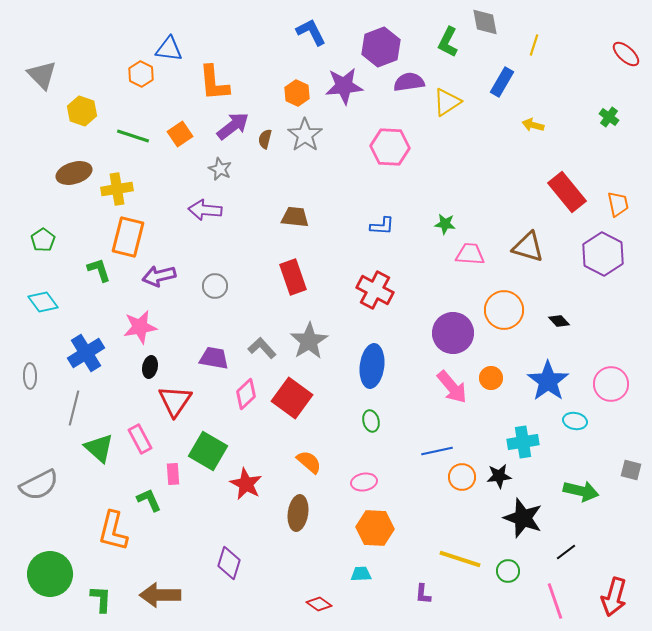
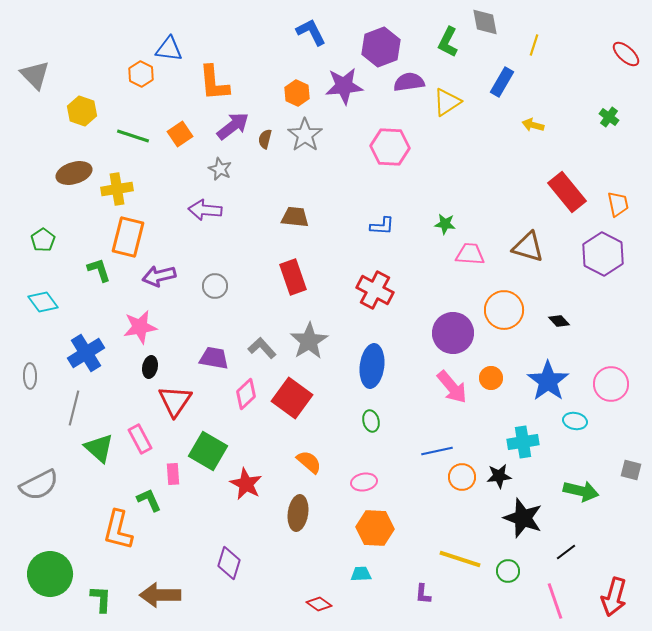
gray triangle at (42, 75): moved 7 px left
orange L-shape at (113, 531): moved 5 px right, 1 px up
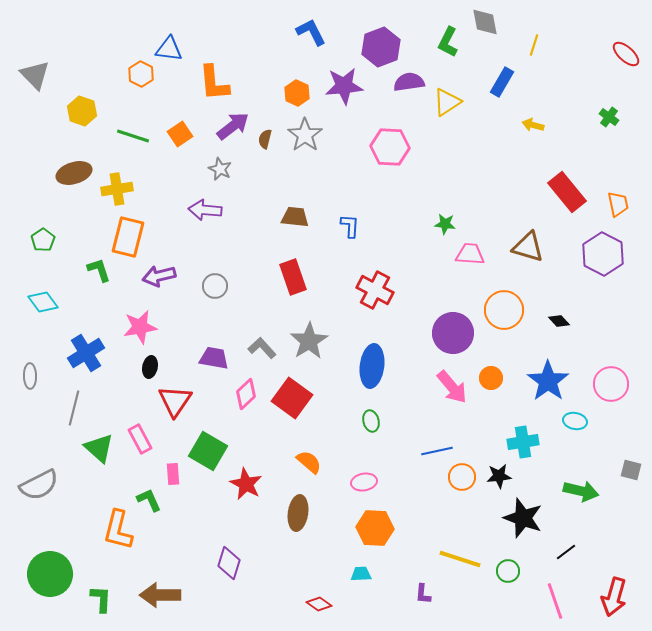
blue L-shape at (382, 226): moved 32 px left; rotated 90 degrees counterclockwise
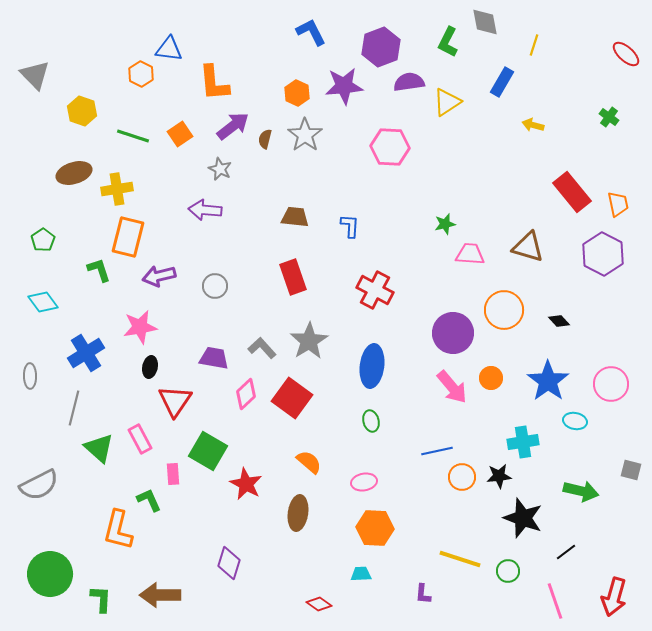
red rectangle at (567, 192): moved 5 px right
green star at (445, 224): rotated 20 degrees counterclockwise
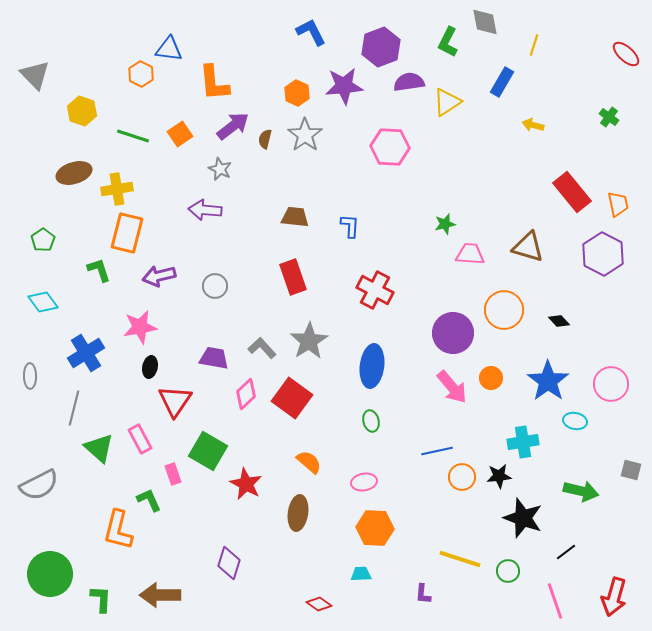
orange rectangle at (128, 237): moved 1 px left, 4 px up
pink rectangle at (173, 474): rotated 15 degrees counterclockwise
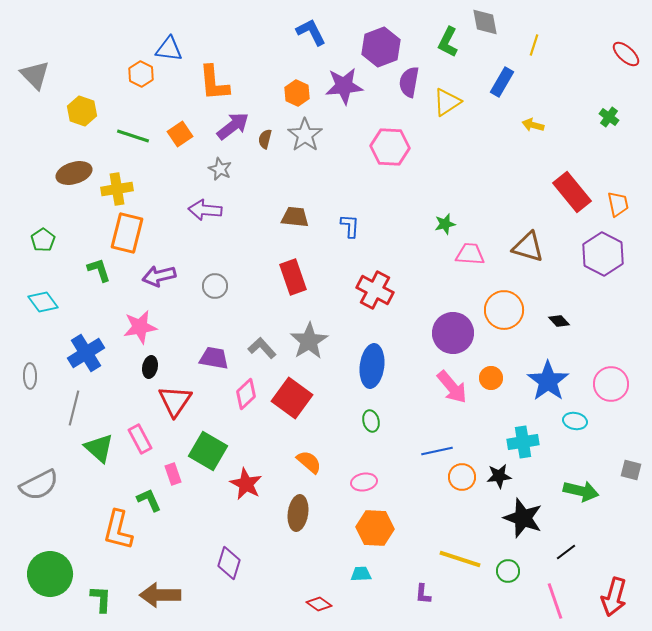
purple semicircle at (409, 82): rotated 72 degrees counterclockwise
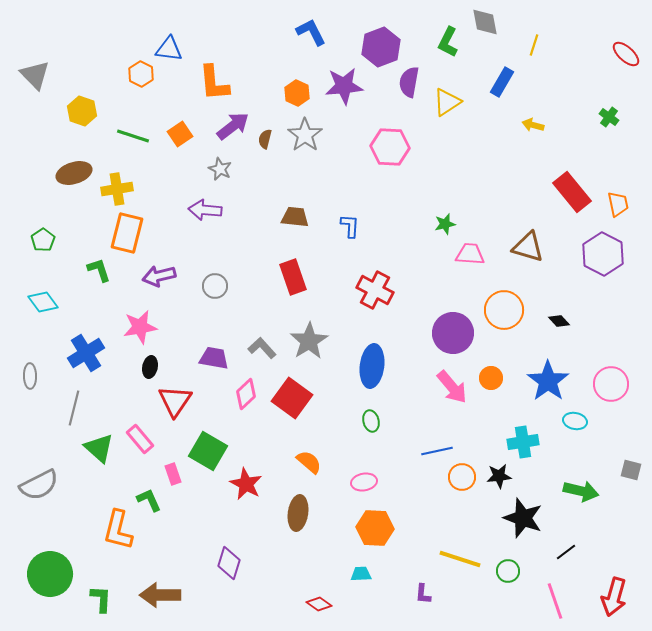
pink rectangle at (140, 439): rotated 12 degrees counterclockwise
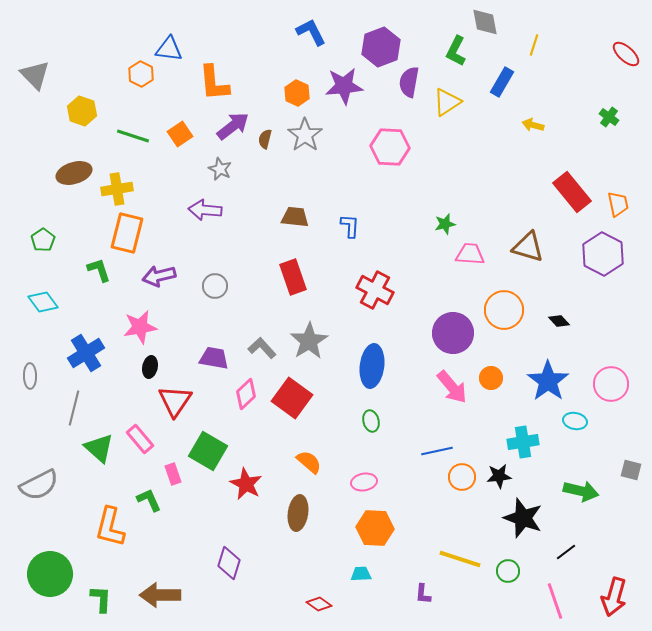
green L-shape at (448, 42): moved 8 px right, 9 px down
orange L-shape at (118, 530): moved 8 px left, 3 px up
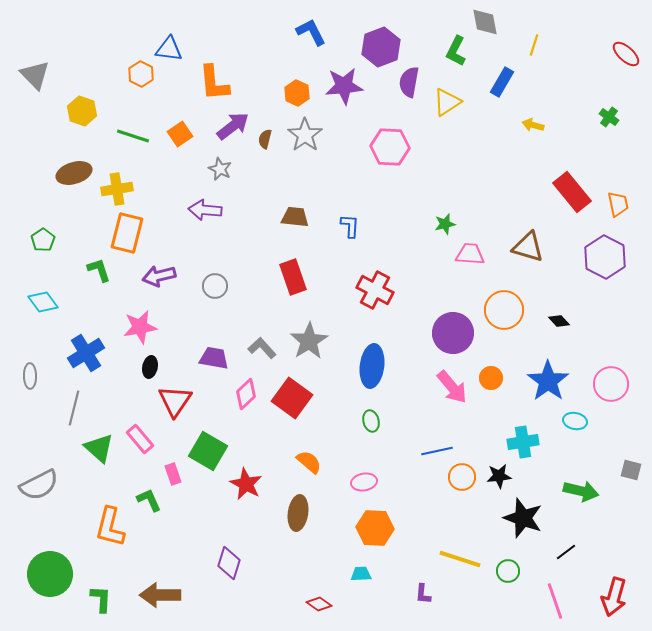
purple hexagon at (603, 254): moved 2 px right, 3 px down
